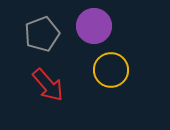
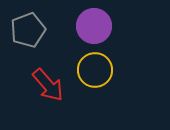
gray pentagon: moved 14 px left, 4 px up
yellow circle: moved 16 px left
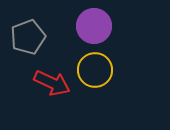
gray pentagon: moved 7 px down
red arrow: moved 4 px right, 2 px up; rotated 24 degrees counterclockwise
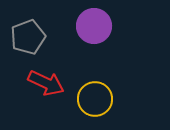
yellow circle: moved 29 px down
red arrow: moved 6 px left
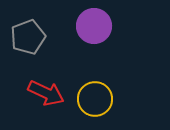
red arrow: moved 10 px down
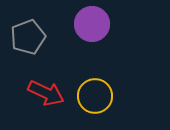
purple circle: moved 2 px left, 2 px up
yellow circle: moved 3 px up
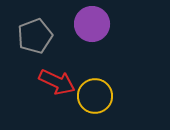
gray pentagon: moved 7 px right, 1 px up
red arrow: moved 11 px right, 11 px up
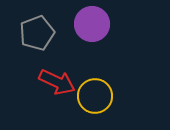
gray pentagon: moved 2 px right, 3 px up
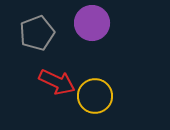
purple circle: moved 1 px up
